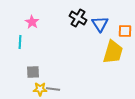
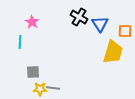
black cross: moved 1 px right, 1 px up
gray line: moved 1 px up
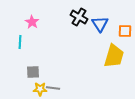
yellow trapezoid: moved 1 px right, 4 px down
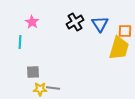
black cross: moved 4 px left, 5 px down; rotated 30 degrees clockwise
yellow trapezoid: moved 5 px right, 8 px up
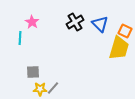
blue triangle: rotated 12 degrees counterclockwise
orange square: rotated 24 degrees clockwise
cyan line: moved 4 px up
gray line: rotated 56 degrees counterclockwise
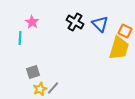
black cross: rotated 30 degrees counterclockwise
gray square: rotated 16 degrees counterclockwise
yellow star: rotated 24 degrees counterclockwise
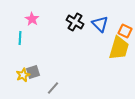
pink star: moved 3 px up
yellow star: moved 17 px left, 14 px up
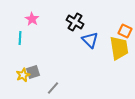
blue triangle: moved 10 px left, 16 px down
yellow trapezoid: rotated 25 degrees counterclockwise
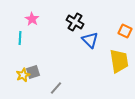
yellow trapezoid: moved 13 px down
gray line: moved 3 px right
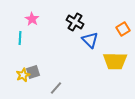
orange square: moved 2 px left, 2 px up; rotated 32 degrees clockwise
yellow trapezoid: moved 4 px left; rotated 100 degrees clockwise
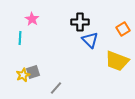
black cross: moved 5 px right; rotated 30 degrees counterclockwise
yellow trapezoid: moved 2 px right; rotated 20 degrees clockwise
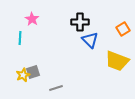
gray line: rotated 32 degrees clockwise
